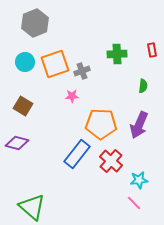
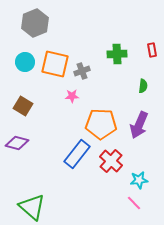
orange square: rotated 32 degrees clockwise
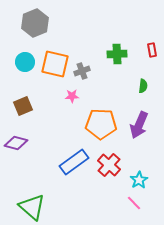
brown square: rotated 36 degrees clockwise
purple diamond: moved 1 px left
blue rectangle: moved 3 px left, 8 px down; rotated 16 degrees clockwise
red cross: moved 2 px left, 4 px down
cyan star: rotated 24 degrees counterclockwise
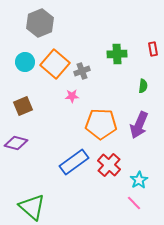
gray hexagon: moved 5 px right
red rectangle: moved 1 px right, 1 px up
orange square: rotated 28 degrees clockwise
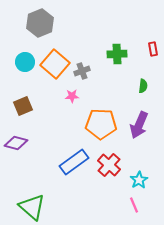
pink line: moved 2 px down; rotated 21 degrees clockwise
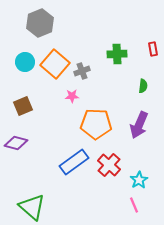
orange pentagon: moved 5 px left
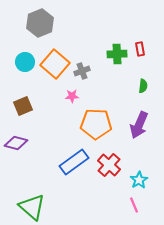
red rectangle: moved 13 px left
